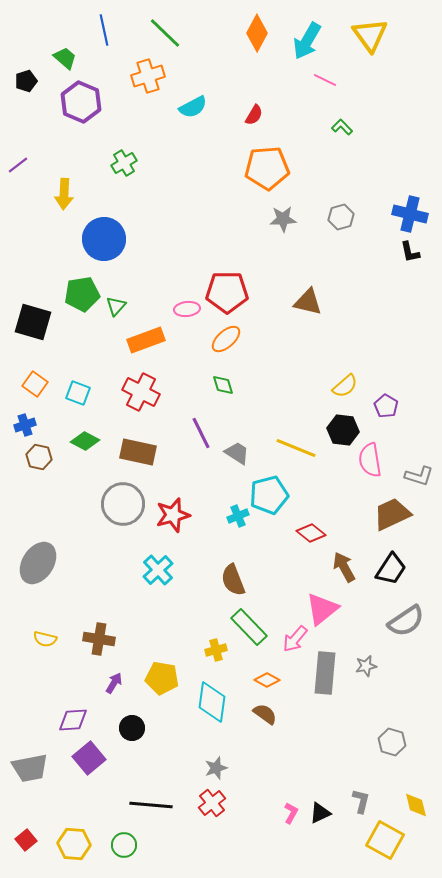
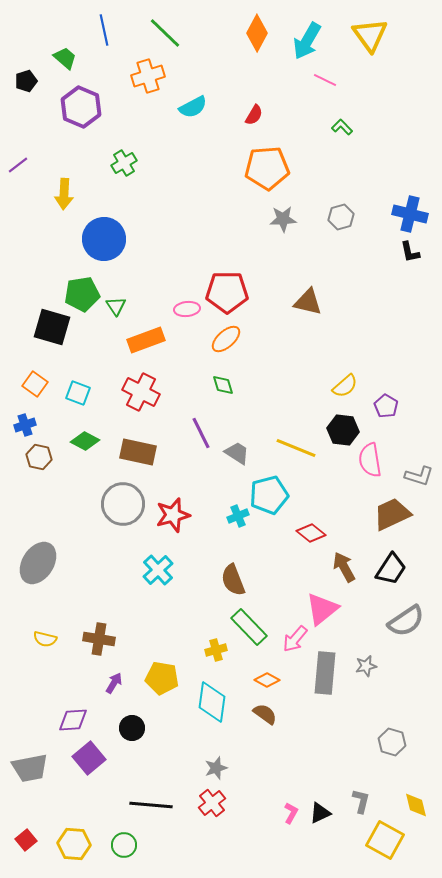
purple hexagon at (81, 102): moved 5 px down
green triangle at (116, 306): rotated 15 degrees counterclockwise
black square at (33, 322): moved 19 px right, 5 px down
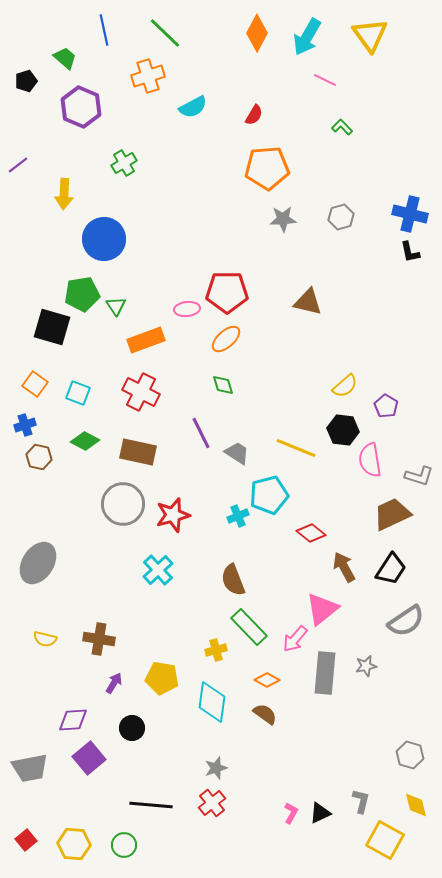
cyan arrow at (307, 41): moved 4 px up
gray hexagon at (392, 742): moved 18 px right, 13 px down
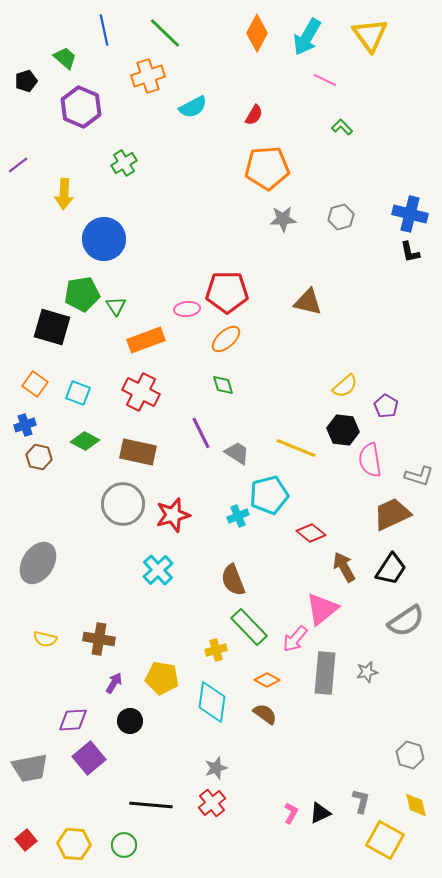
gray star at (366, 666): moved 1 px right, 6 px down
black circle at (132, 728): moved 2 px left, 7 px up
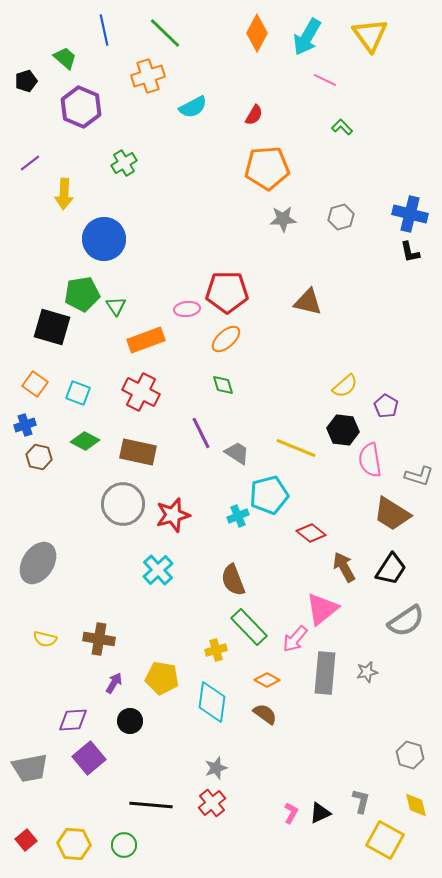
purple line at (18, 165): moved 12 px right, 2 px up
brown trapezoid at (392, 514): rotated 123 degrees counterclockwise
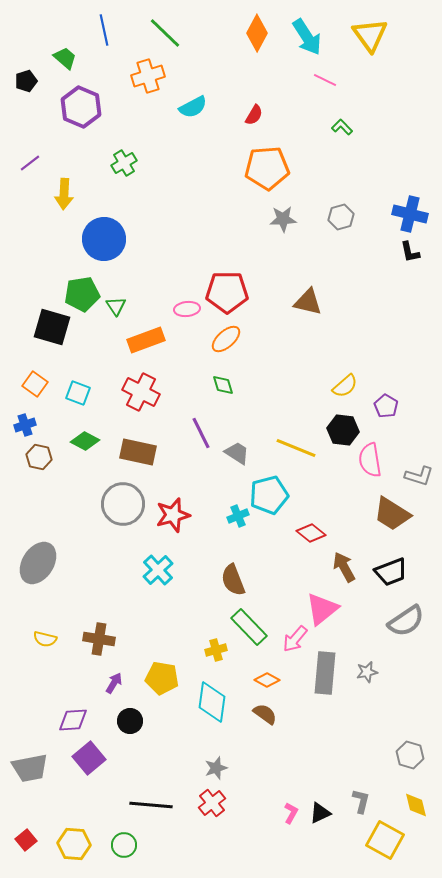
cyan arrow at (307, 37): rotated 63 degrees counterclockwise
black trapezoid at (391, 569): moved 3 px down; rotated 36 degrees clockwise
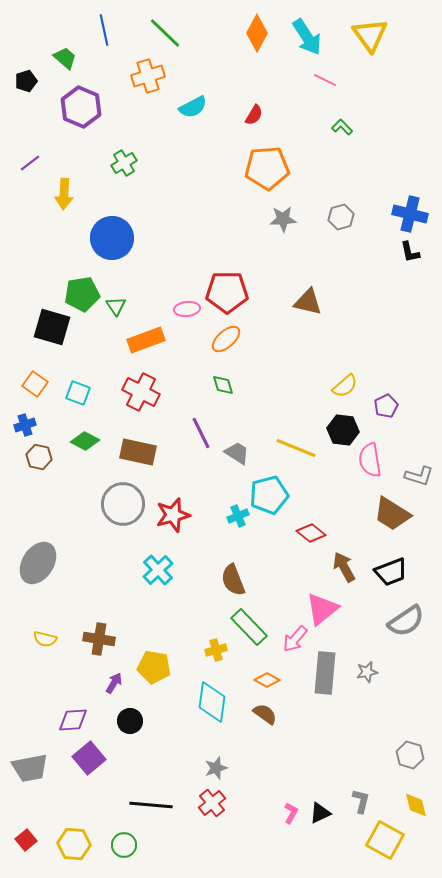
blue circle at (104, 239): moved 8 px right, 1 px up
purple pentagon at (386, 406): rotated 15 degrees clockwise
yellow pentagon at (162, 678): moved 8 px left, 11 px up
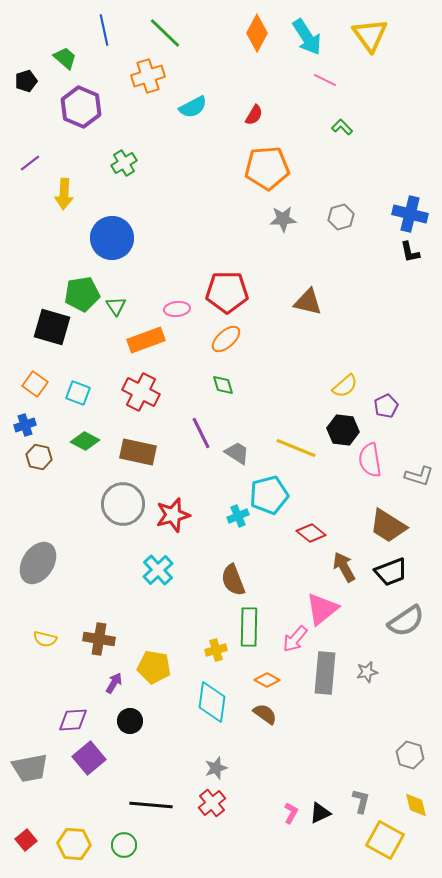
pink ellipse at (187, 309): moved 10 px left
brown trapezoid at (392, 514): moved 4 px left, 12 px down
green rectangle at (249, 627): rotated 45 degrees clockwise
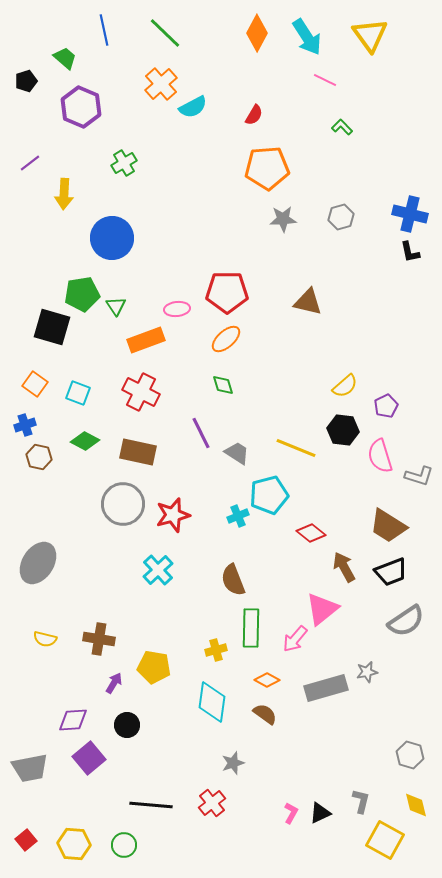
orange cross at (148, 76): moved 13 px right, 8 px down; rotated 24 degrees counterclockwise
pink semicircle at (370, 460): moved 10 px right, 4 px up; rotated 8 degrees counterclockwise
green rectangle at (249, 627): moved 2 px right, 1 px down
gray rectangle at (325, 673): moved 1 px right, 15 px down; rotated 69 degrees clockwise
black circle at (130, 721): moved 3 px left, 4 px down
gray star at (216, 768): moved 17 px right, 5 px up
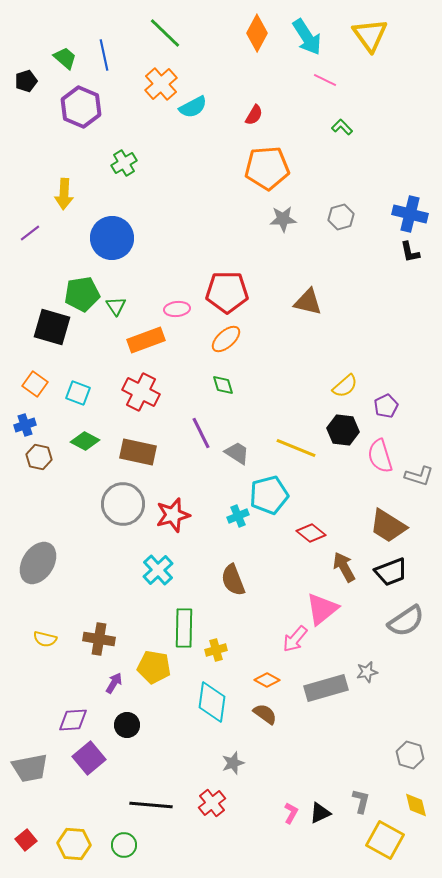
blue line at (104, 30): moved 25 px down
purple line at (30, 163): moved 70 px down
green rectangle at (251, 628): moved 67 px left
